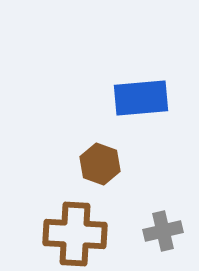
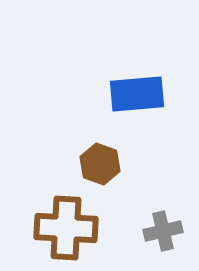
blue rectangle: moved 4 px left, 4 px up
brown cross: moved 9 px left, 6 px up
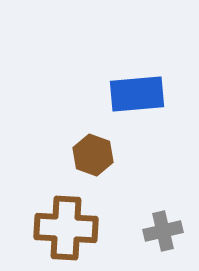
brown hexagon: moved 7 px left, 9 px up
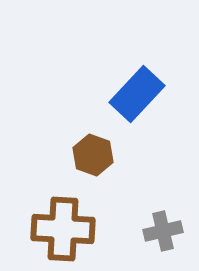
blue rectangle: rotated 42 degrees counterclockwise
brown cross: moved 3 px left, 1 px down
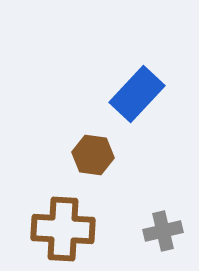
brown hexagon: rotated 12 degrees counterclockwise
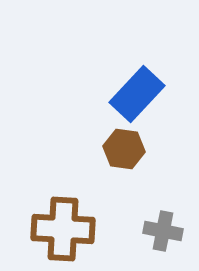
brown hexagon: moved 31 px right, 6 px up
gray cross: rotated 24 degrees clockwise
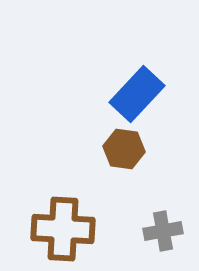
gray cross: rotated 21 degrees counterclockwise
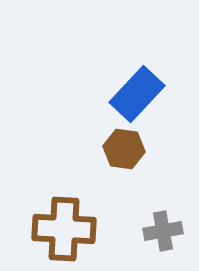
brown cross: moved 1 px right
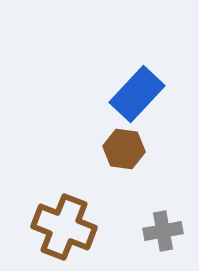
brown cross: moved 2 px up; rotated 18 degrees clockwise
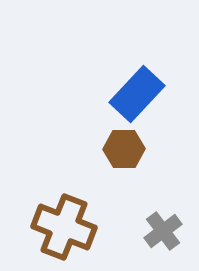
brown hexagon: rotated 9 degrees counterclockwise
gray cross: rotated 27 degrees counterclockwise
